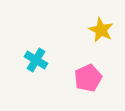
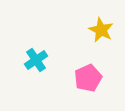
cyan cross: rotated 25 degrees clockwise
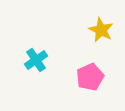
pink pentagon: moved 2 px right, 1 px up
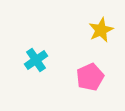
yellow star: rotated 20 degrees clockwise
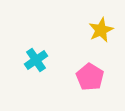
pink pentagon: rotated 16 degrees counterclockwise
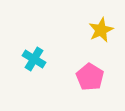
cyan cross: moved 2 px left, 1 px up; rotated 25 degrees counterclockwise
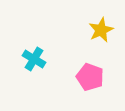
pink pentagon: rotated 12 degrees counterclockwise
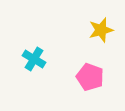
yellow star: rotated 10 degrees clockwise
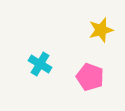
cyan cross: moved 6 px right, 5 px down
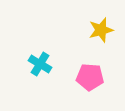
pink pentagon: rotated 16 degrees counterclockwise
